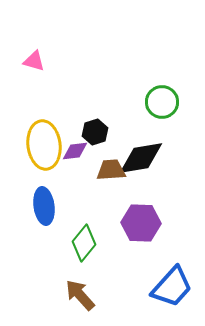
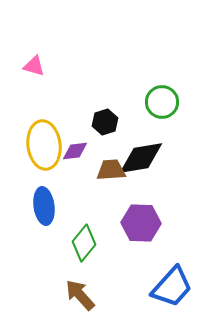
pink triangle: moved 5 px down
black hexagon: moved 10 px right, 10 px up
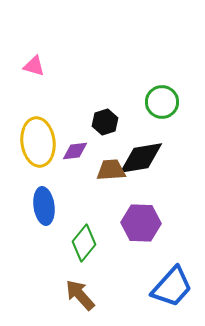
yellow ellipse: moved 6 px left, 3 px up
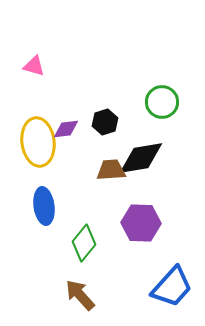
purple diamond: moved 9 px left, 22 px up
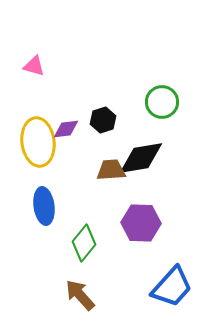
black hexagon: moved 2 px left, 2 px up
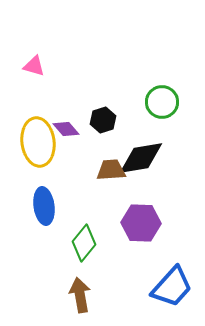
purple diamond: rotated 56 degrees clockwise
brown arrow: rotated 32 degrees clockwise
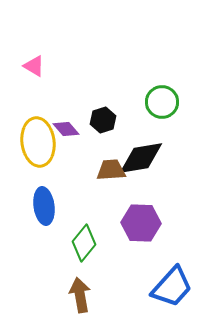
pink triangle: rotated 15 degrees clockwise
